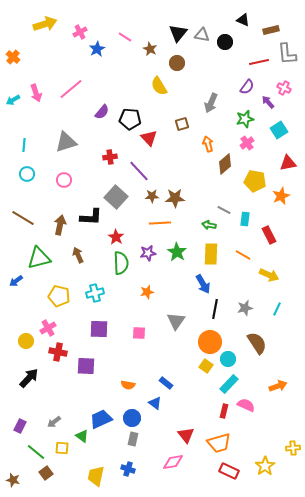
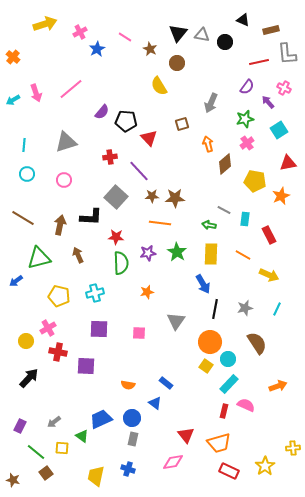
black pentagon at (130, 119): moved 4 px left, 2 px down
orange line at (160, 223): rotated 10 degrees clockwise
red star at (116, 237): rotated 28 degrees counterclockwise
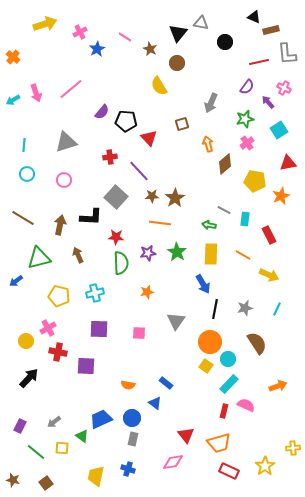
black triangle at (243, 20): moved 11 px right, 3 px up
gray triangle at (202, 35): moved 1 px left, 12 px up
brown star at (175, 198): rotated 30 degrees counterclockwise
brown square at (46, 473): moved 10 px down
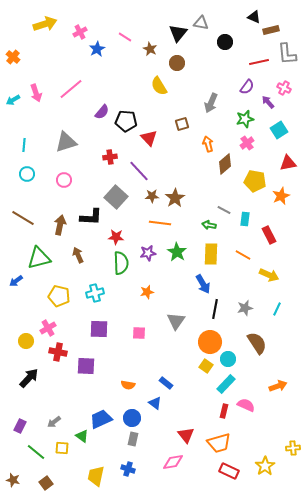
cyan rectangle at (229, 384): moved 3 px left
